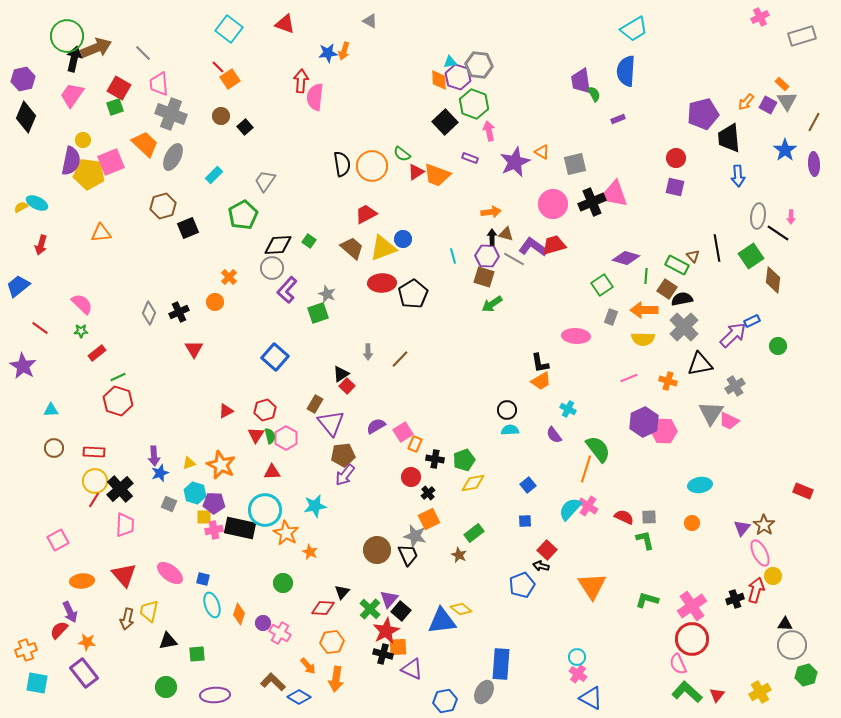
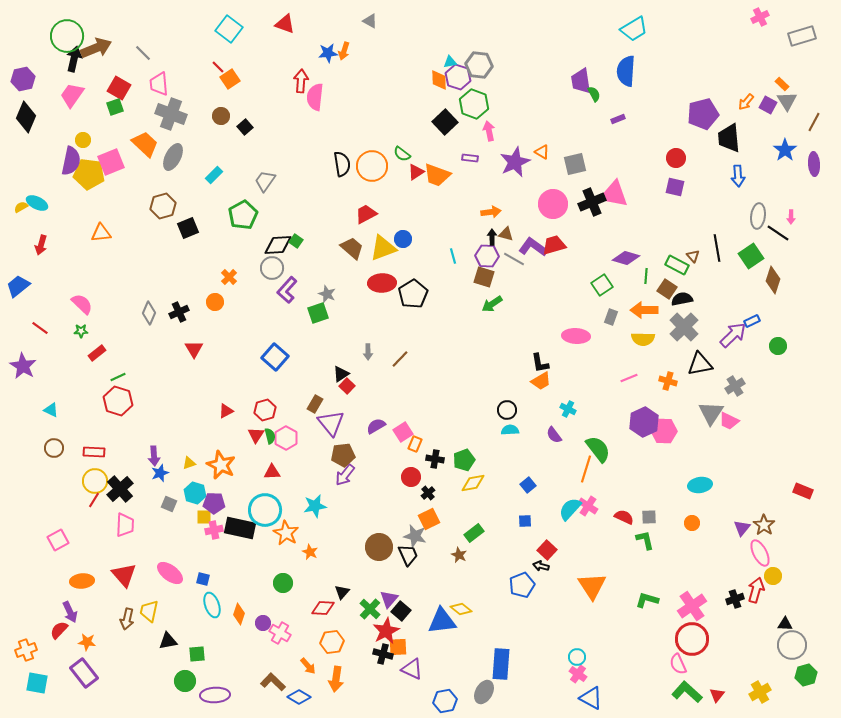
purple rectangle at (470, 158): rotated 14 degrees counterclockwise
green square at (309, 241): moved 13 px left
brown diamond at (773, 280): rotated 12 degrees clockwise
cyan triangle at (51, 410): rotated 28 degrees clockwise
brown circle at (377, 550): moved 2 px right, 3 px up
green circle at (166, 687): moved 19 px right, 6 px up
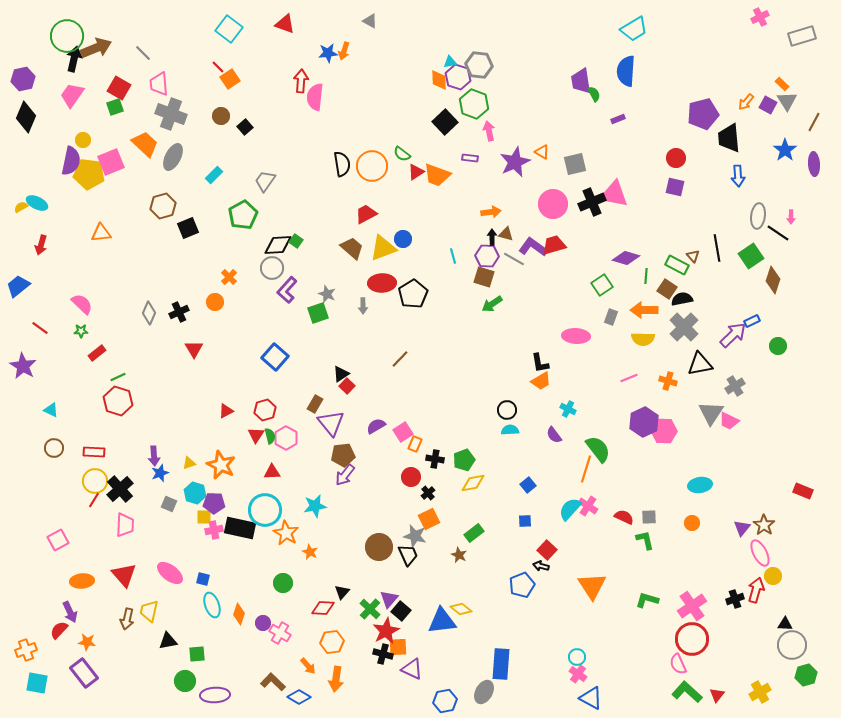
gray arrow at (368, 352): moved 5 px left, 46 px up
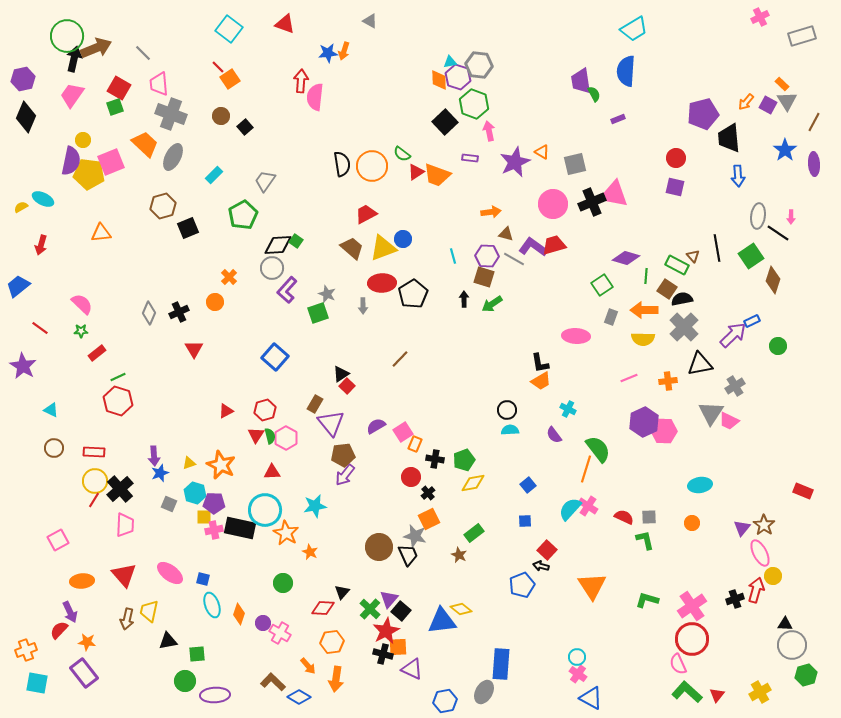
cyan ellipse at (37, 203): moved 6 px right, 4 px up
black arrow at (492, 237): moved 28 px left, 62 px down
orange cross at (668, 381): rotated 24 degrees counterclockwise
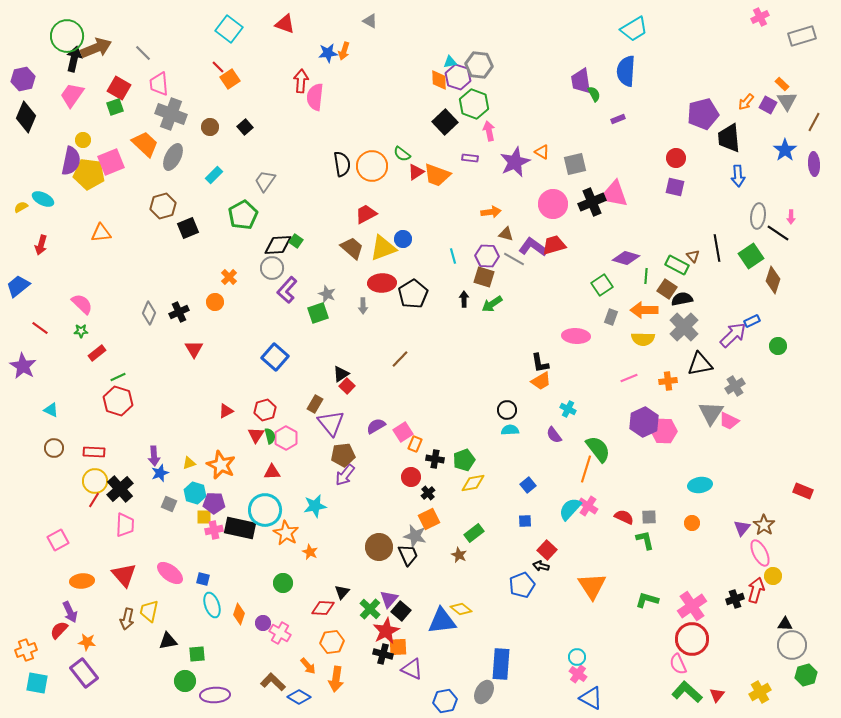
brown circle at (221, 116): moved 11 px left, 11 px down
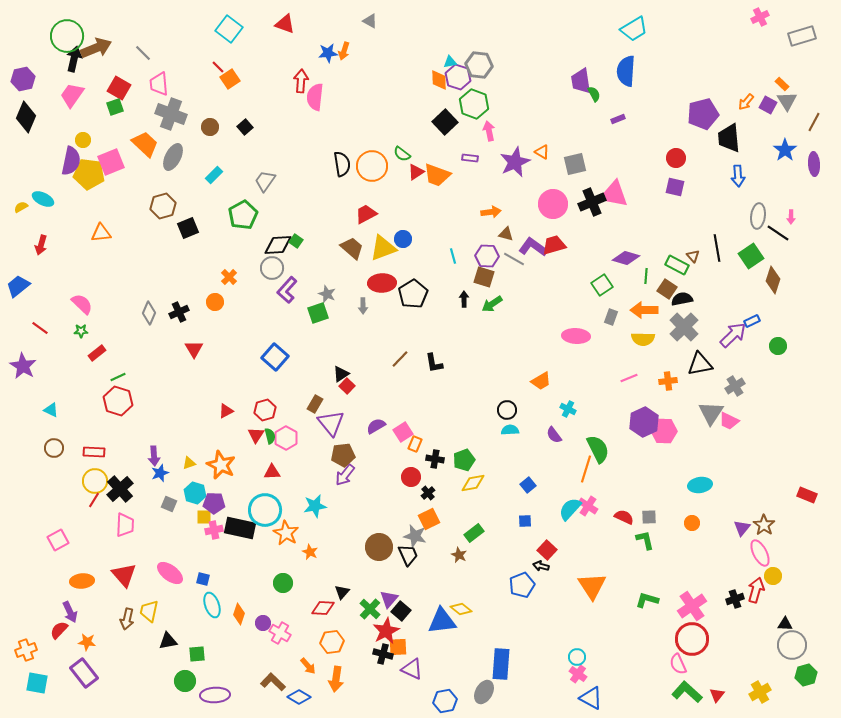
black L-shape at (540, 363): moved 106 px left
green semicircle at (598, 449): rotated 12 degrees clockwise
red rectangle at (803, 491): moved 4 px right, 4 px down
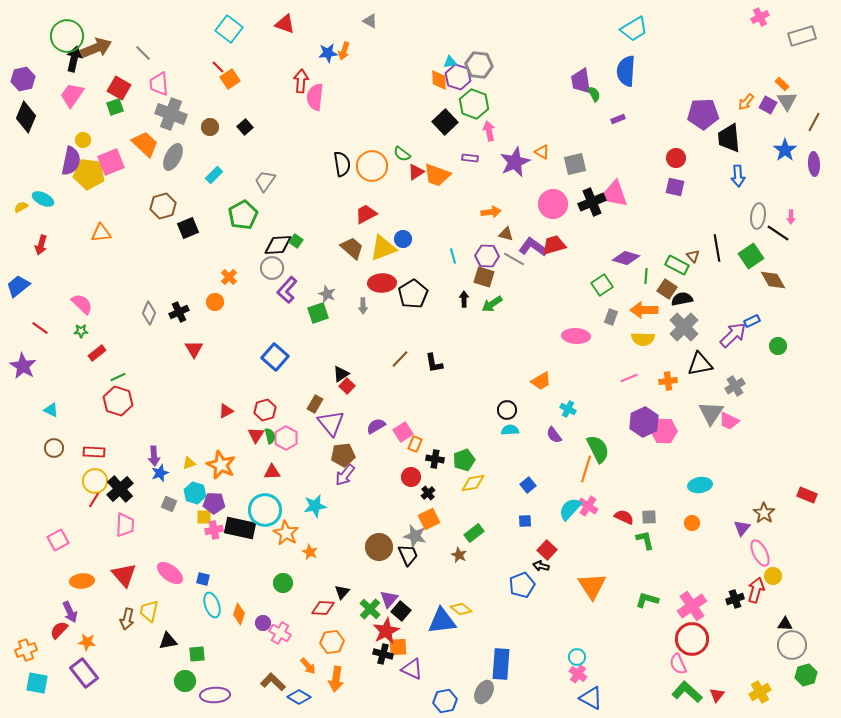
purple pentagon at (703, 114): rotated 12 degrees clockwise
brown diamond at (773, 280): rotated 48 degrees counterclockwise
brown star at (764, 525): moved 12 px up
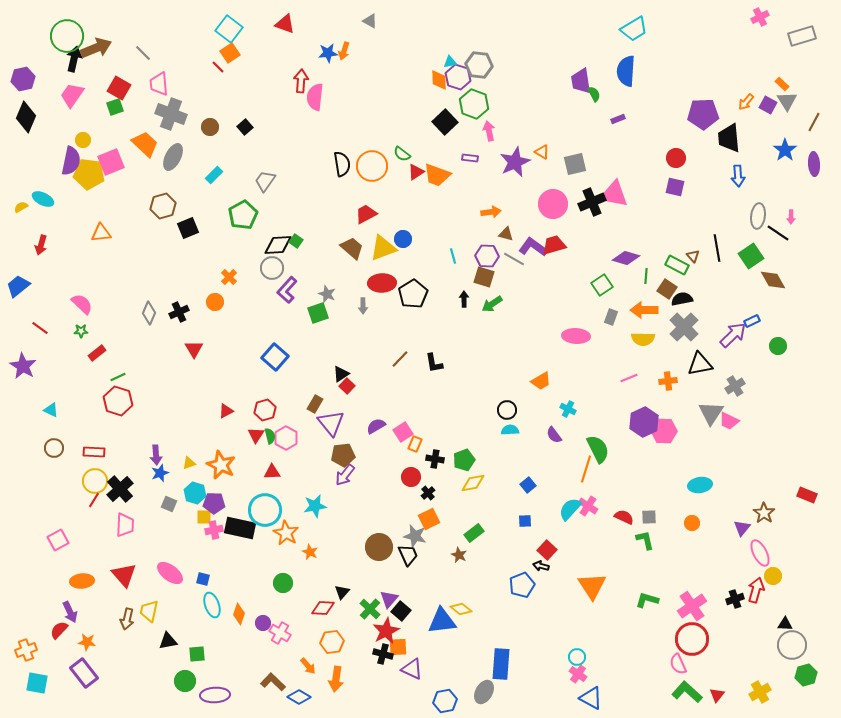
orange square at (230, 79): moved 26 px up
purple arrow at (154, 456): moved 2 px right, 1 px up
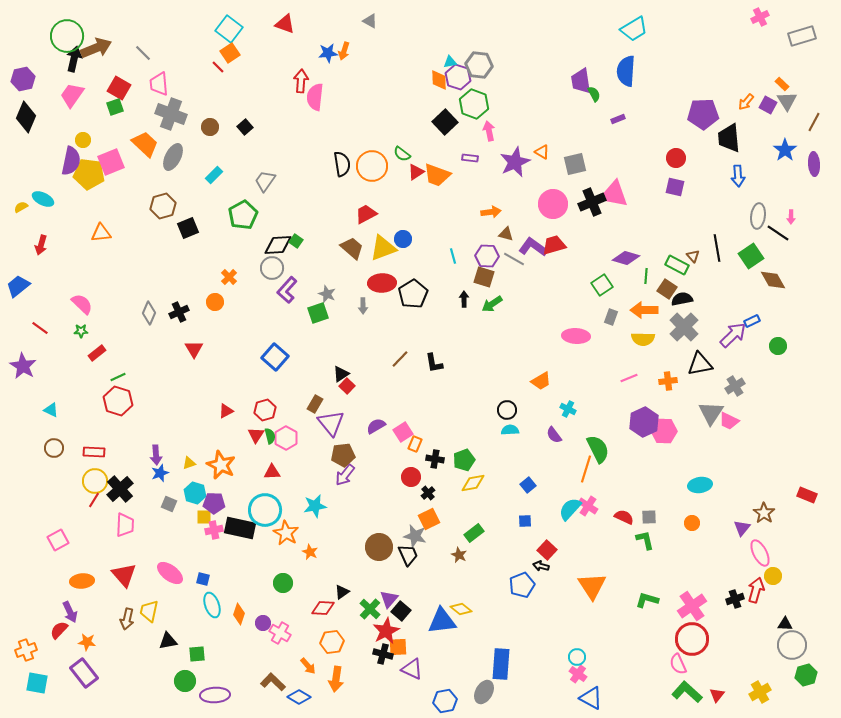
black triangle at (342, 592): rotated 14 degrees clockwise
